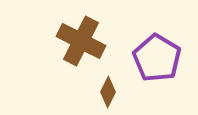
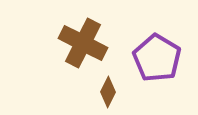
brown cross: moved 2 px right, 2 px down
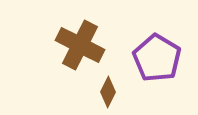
brown cross: moved 3 px left, 2 px down
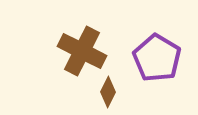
brown cross: moved 2 px right, 6 px down
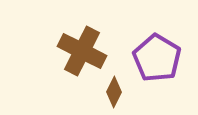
brown diamond: moved 6 px right
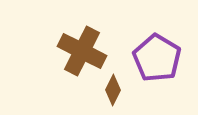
brown diamond: moved 1 px left, 2 px up
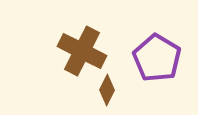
brown diamond: moved 6 px left
